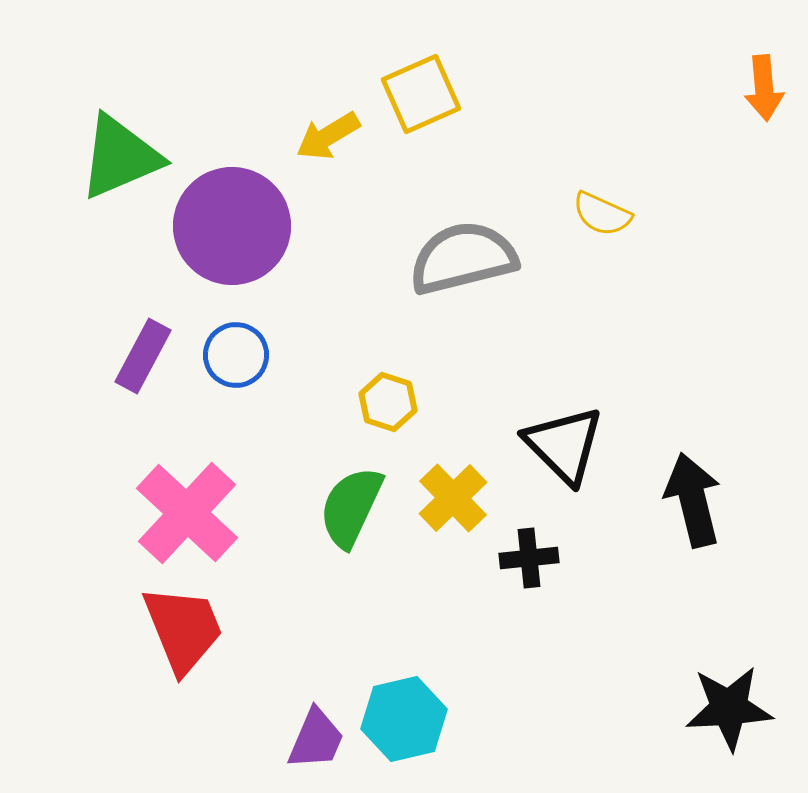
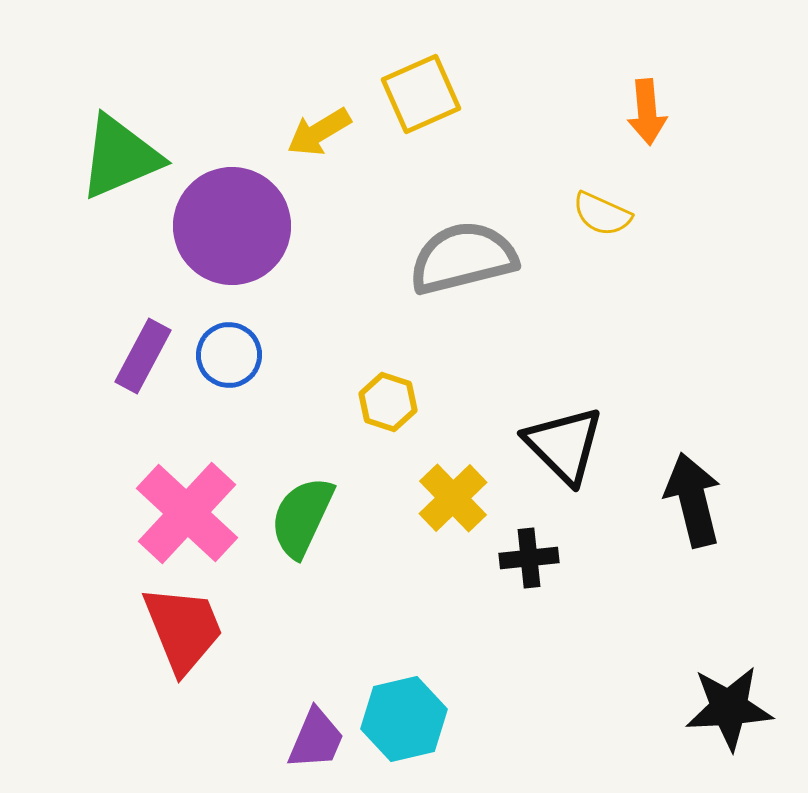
orange arrow: moved 117 px left, 24 px down
yellow arrow: moved 9 px left, 4 px up
blue circle: moved 7 px left
green semicircle: moved 49 px left, 10 px down
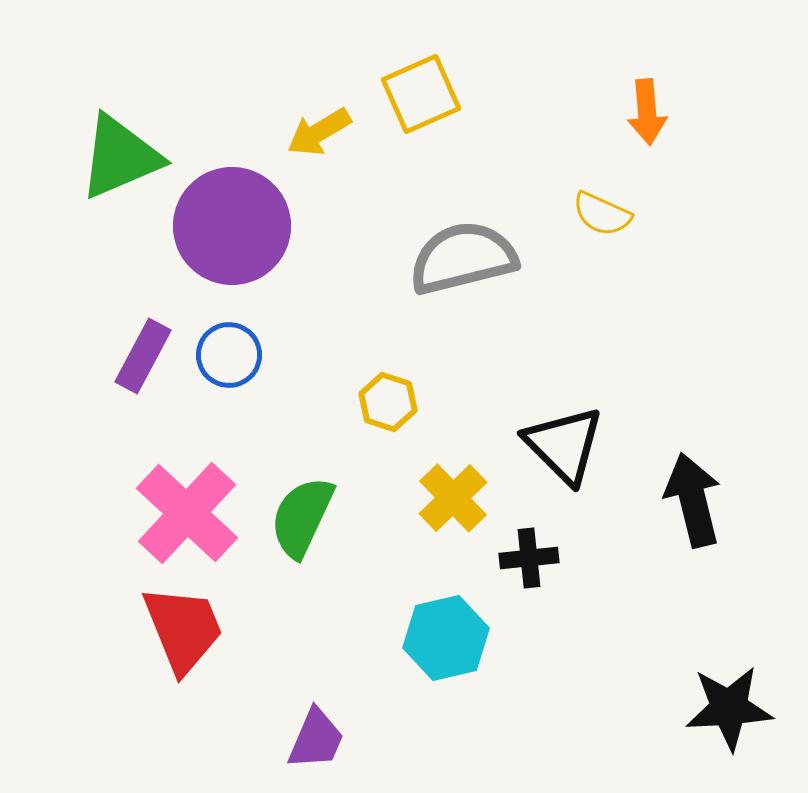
cyan hexagon: moved 42 px right, 81 px up
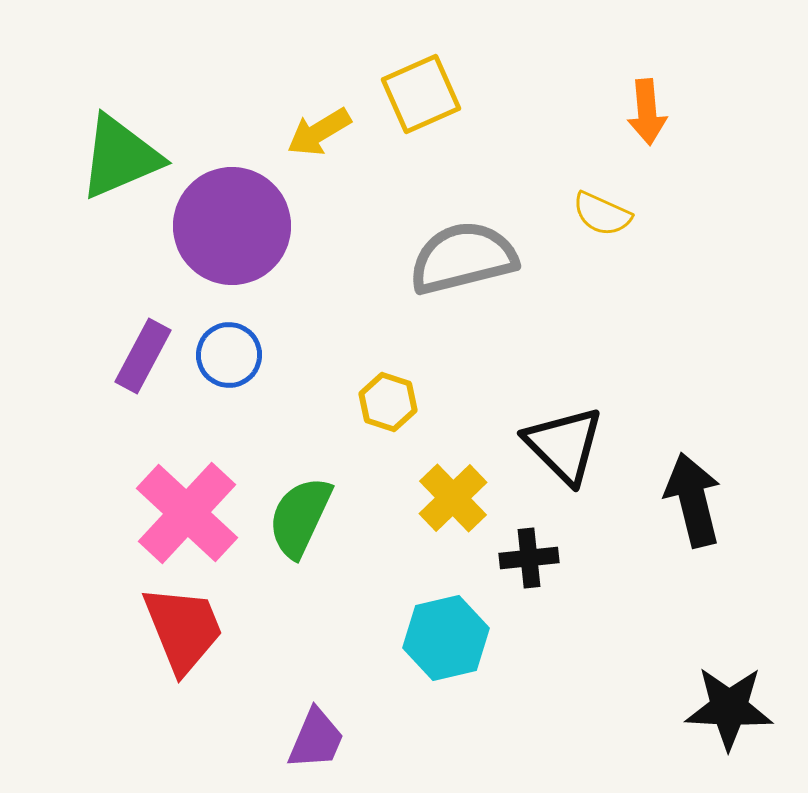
green semicircle: moved 2 px left
black star: rotated 6 degrees clockwise
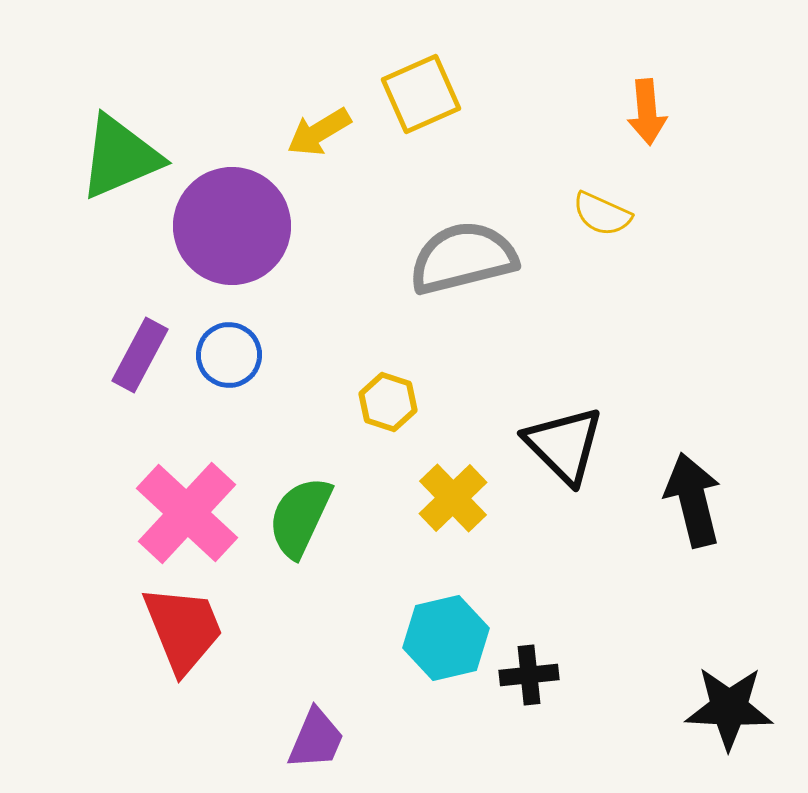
purple rectangle: moved 3 px left, 1 px up
black cross: moved 117 px down
